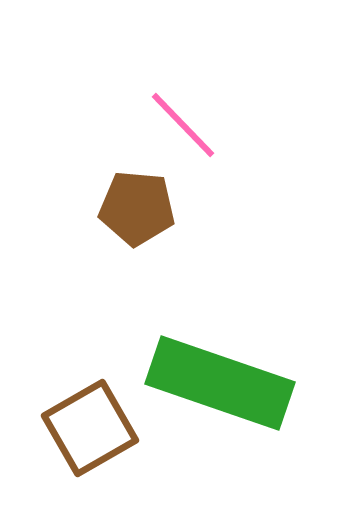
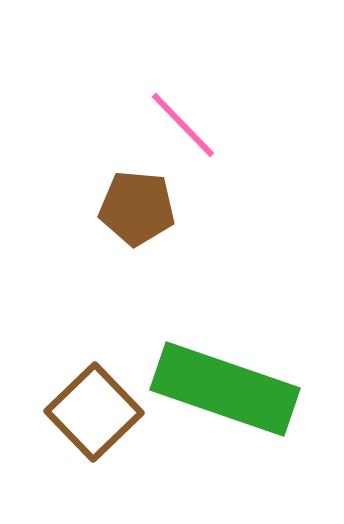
green rectangle: moved 5 px right, 6 px down
brown square: moved 4 px right, 16 px up; rotated 14 degrees counterclockwise
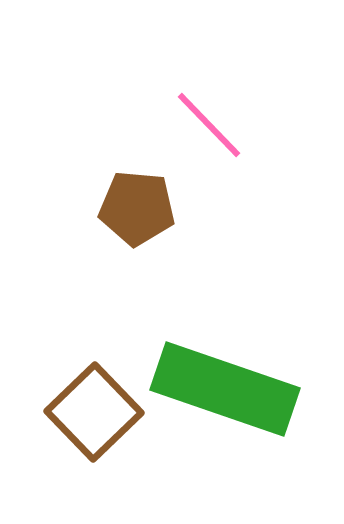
pink line: moved 26 px right
